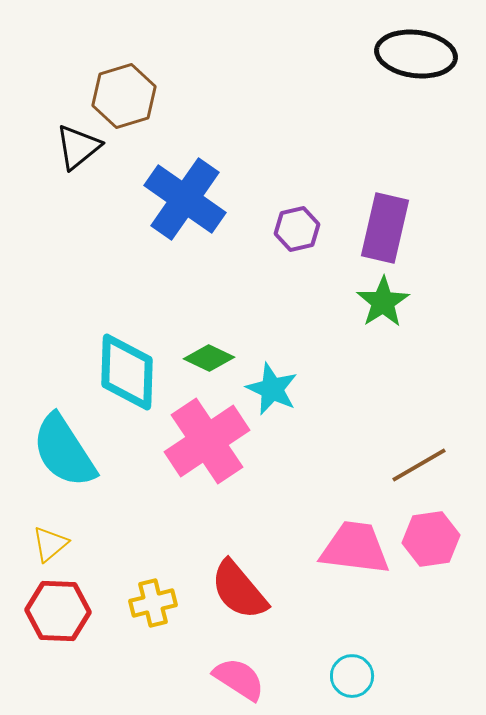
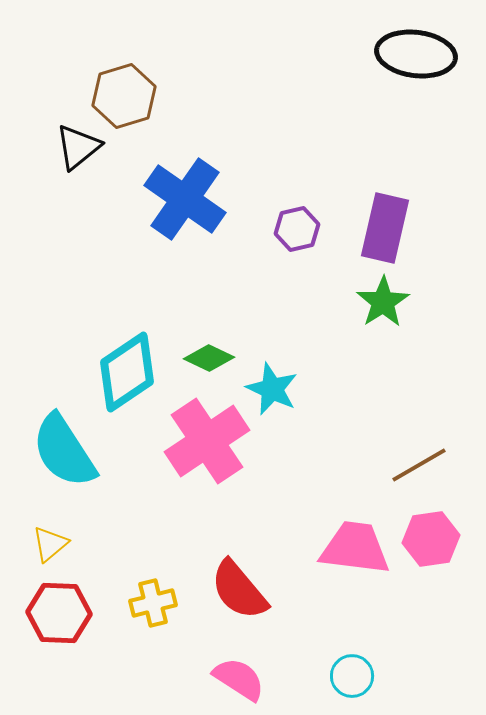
cyan diamond: rotated 54 degrees clockwise
red hexagon: moved 1 px right, 2 px down
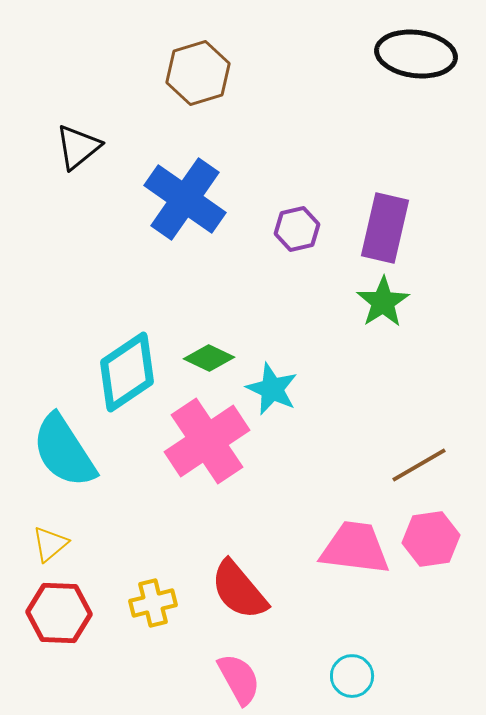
brown hexagon: moved 74 px right, 23 px up
pink semicircle: rotated 28 degrees clockwise
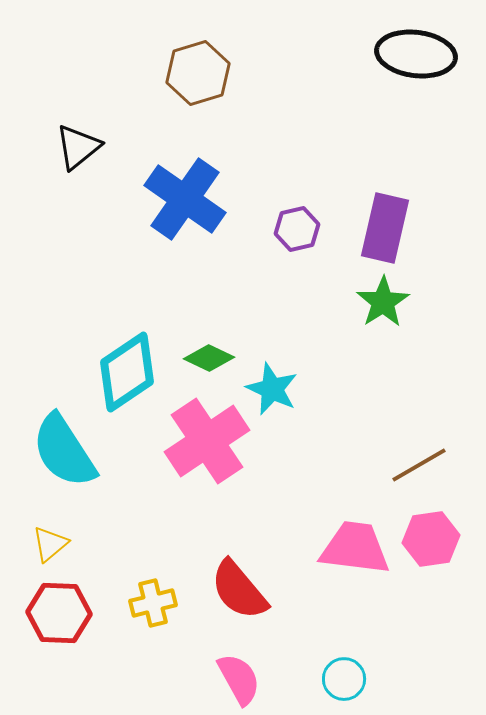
cyan circle: moved 8 px left, 3 px down
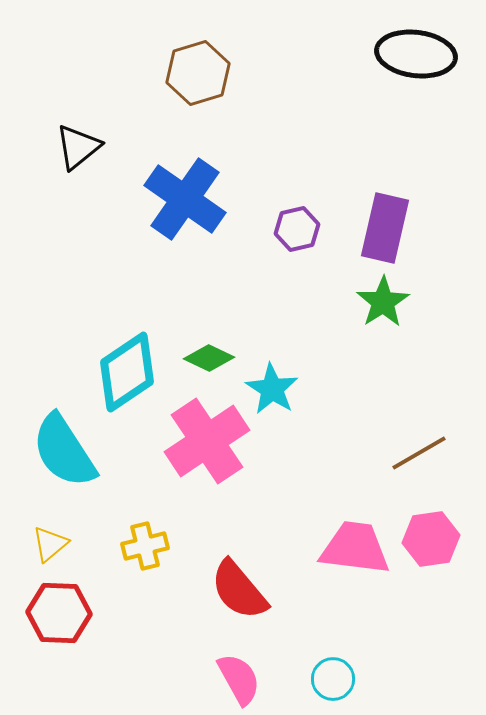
cyan star: rotated 8 degrees clockwise
brown line: moved 12 px up
yellow cross: moved 8 px left, 57 px up
cyan circle: moved 11 px left
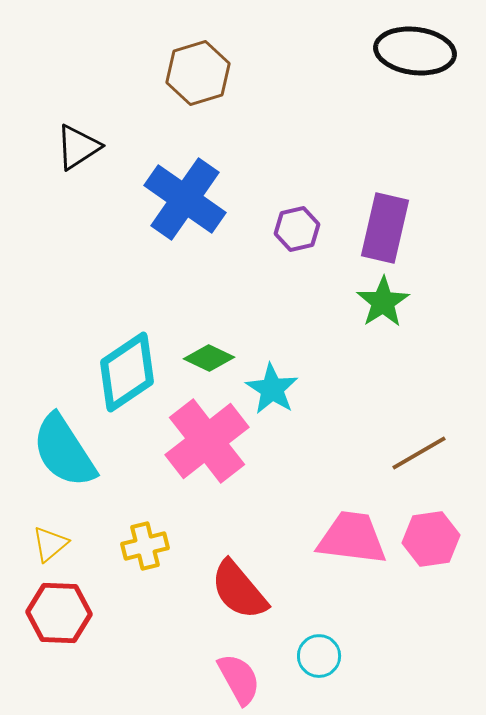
black ellipse: moved 1 px left, 3 px up
black triangle: rotated 6 degrees clockwise
pink cross: rotated 4 degrees counterclockwise
pink trapezoid: moved 3 px left, 10 px up
cyan circle: moved 14 px left, 23 px up
